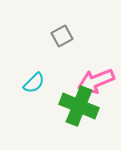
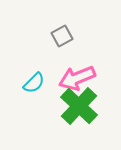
pink arrow: moved 19 px left, 3 px up
green cross: rotated 21 degrees clockwise
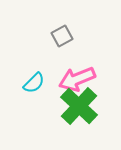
pink arrow: moved 1 px down
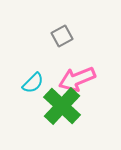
cyan semicircle: moved 1 px left
green cross: moved 17 px left
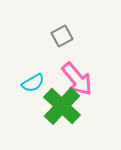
pink arrow: rotated 108 degrees counterclockwise
cyan semicircle: rotated 15 degrees clockwise
